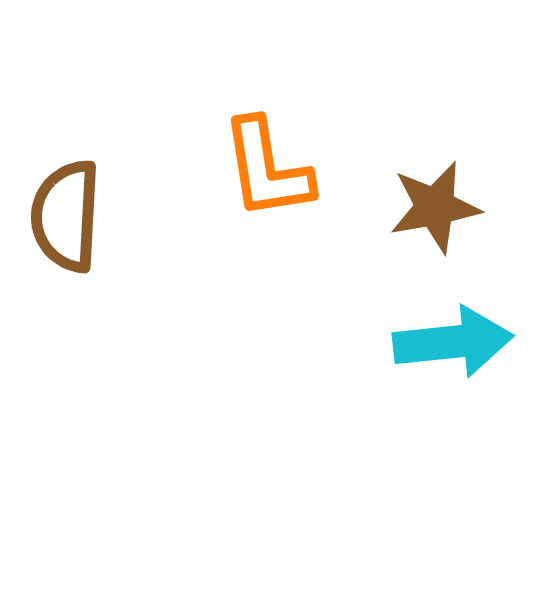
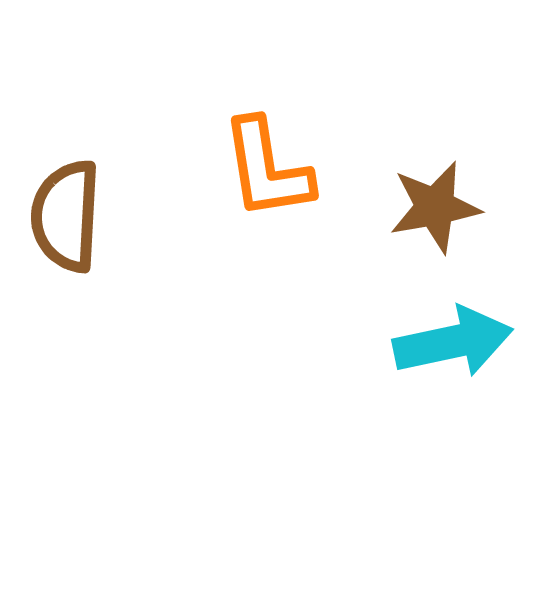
cyan arrow: rotated 6 degrees counterclockwise
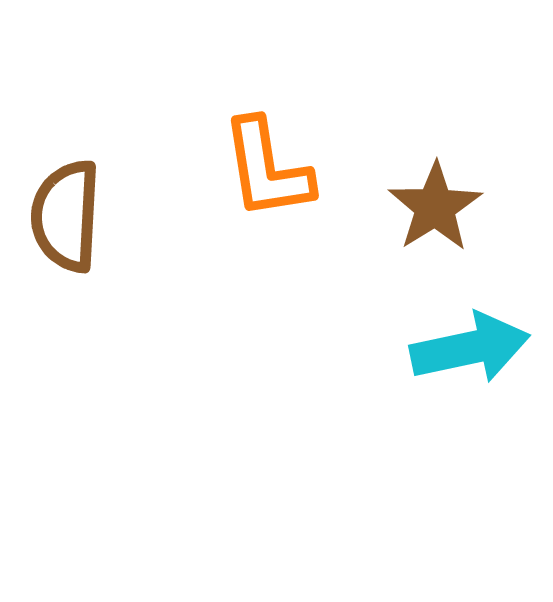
brown star: rotated 22 degrees counterclockwise
cyan arrow: moved 17 px right, 6 px down
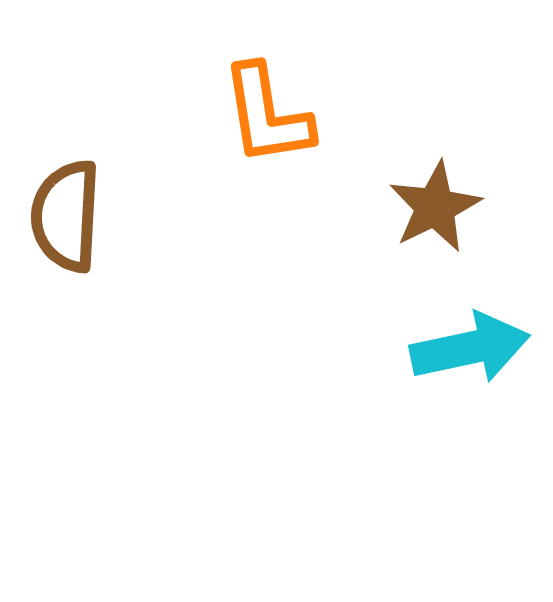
orange L-shape: moved 54 px up
brown star: rotated 6 degrees clockwise
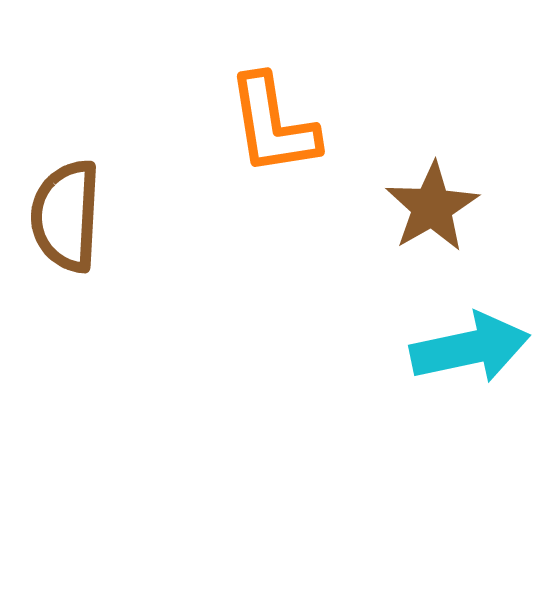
orange L-shape: moved 6 px right, 10 px down
brown star: moved 3 px left; rotated 4 degrees counterclockwise
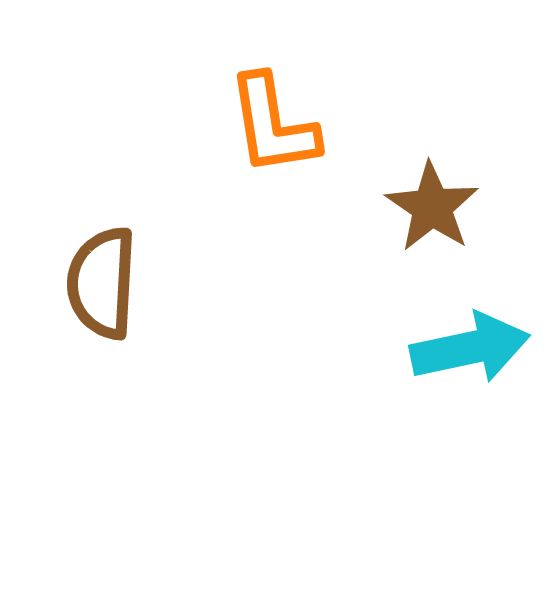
brown star: rotated 8 degrees counterclockwise
brown semicircle: moved 36 px right, 67 px down
